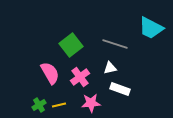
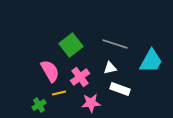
cyan trapezoid: moved 33 px down; rotated 88 degrees counterclockwise
pink semicircle: moved 2 px up
yellow line: moved 12 px up
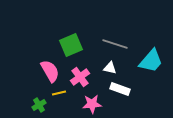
green square: rotated 15 degrees clockwise
cyan trapezoid: rotated 12 degrees clockwise
white triangle: rotated 24 degrees clockwise
pink star: moved 1 px right, 1 px down
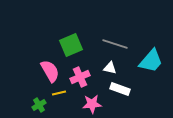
pink cross: rotated 12 degrees clockwise
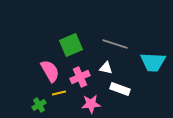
cyan trapezoid: moved 2 px right, 1 px down; rotated 52 degrees clockwise
white triangle: moved 4 px left
pink star: moved 1 px left
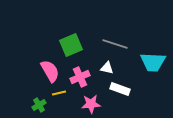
white triangle: moved 1 px right
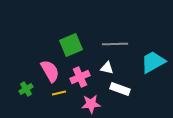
gray line: rotated 20 degrees counterclockwise
cyan trapezoid: rotated 148 degrees clockwise
green cross: moved 13 px left, 16 px up
